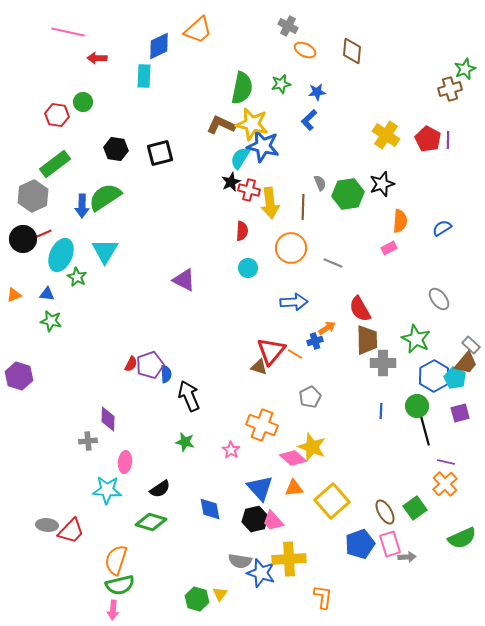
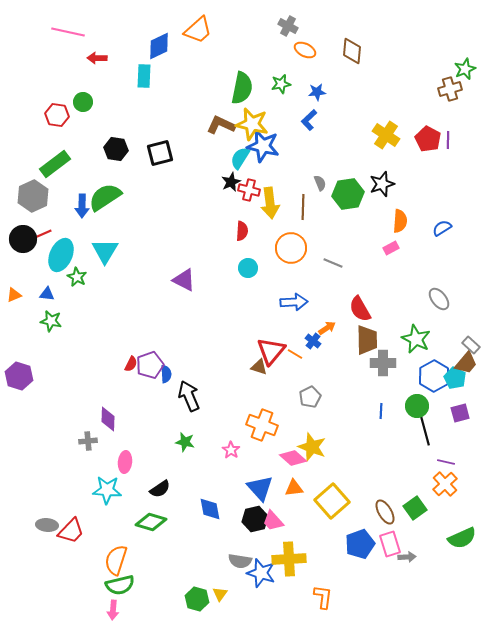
pink rectangle at (389, 248): moved 2 px right
blue cross at (315, 341): moved 2 px left; rotated 35 degrees counterclockwise
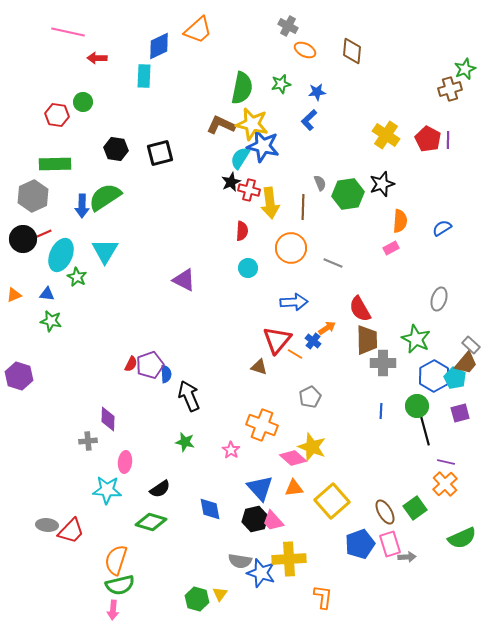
green rectangle at (55, 164): rotated 36 degrees clockwise
gray ellipse at (439, 299): rotated 55 degrees clockwise
red triangle at (271, 351): moved 6 px right, 11 px up
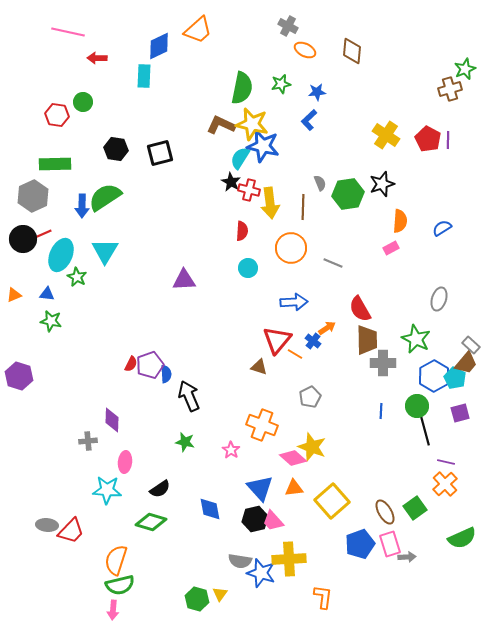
black star at (231, 182): rotated 18 degrees counterclockwise
purple triangle at (184, 280): rotated 30 degrees counterclockwise
purple diamond at (108, 419): moved 4 px right, 1 px down
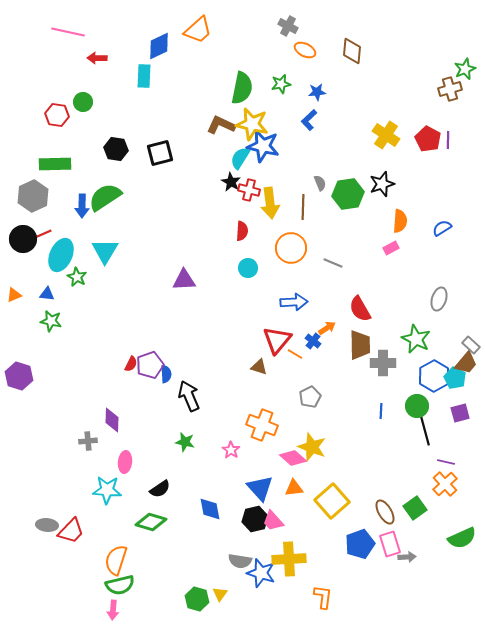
brown trapezoid at (367, 340): moved 7 px left, 5 px down
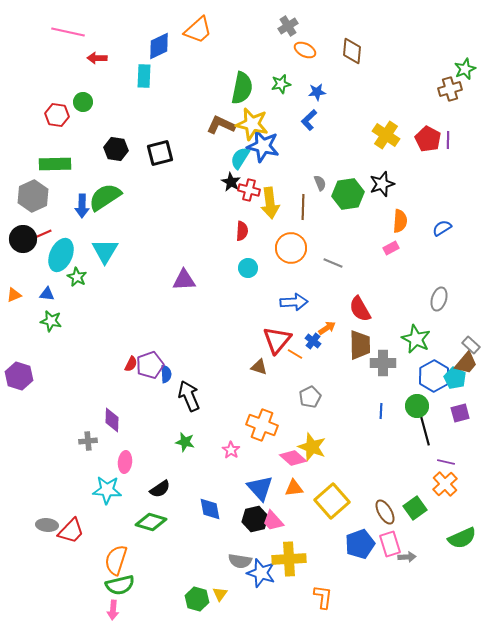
gray cross at (288, 26): rotated 30 degrees clockwise
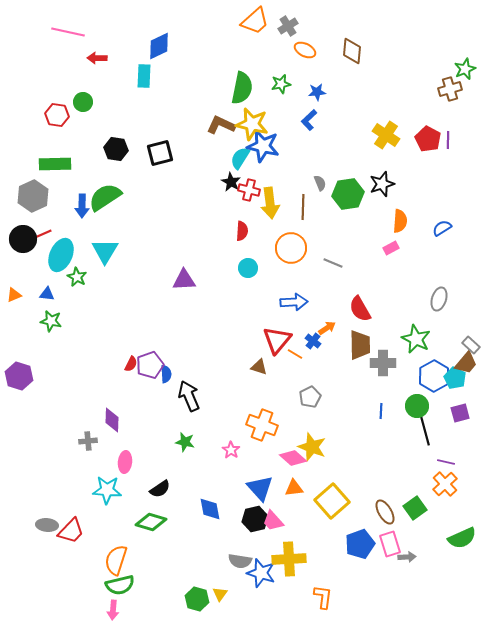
orange trapezoid at (198, 30): moved 57 px right, 9 px up
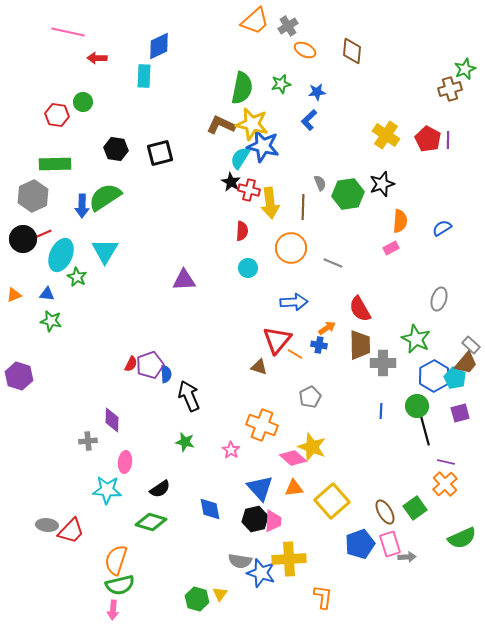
blue cross at (313, 341): moved 6 px right, 4 px down; rotated 28 degrees counterclockwise
pink trapezoid at (273, 521): rotated 135 degrees counterclockwise
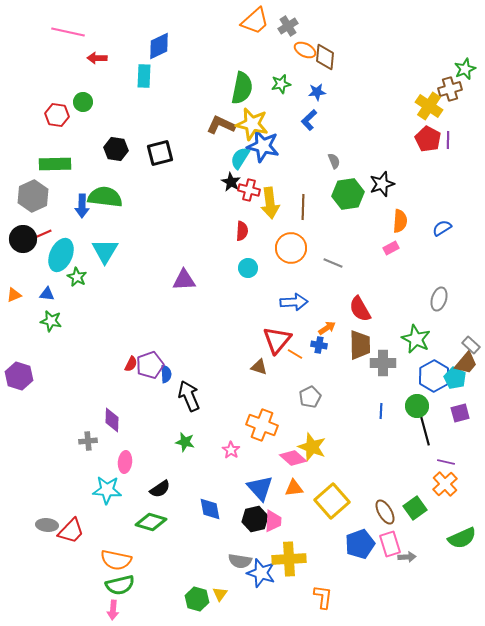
brown diamond at (352, 51): moved 27 px left, 6 px down
yellow cross at (386, 135): moved 43 px right, 29 px up
gray semicircle at (320, 183): moved 14 px right, 22 px up
green semicircle at (105, 197): rotated 40 degrees clockwise
orange semicircle at (116, 560): rotated 96 degrees counterclockwise
